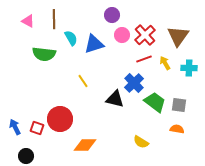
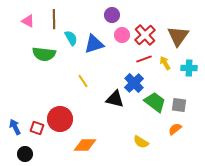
orange semicircle: moved 2 px left; rotated 48 degrees counterclockwise
black circle: moved 1 px left, 2 px up
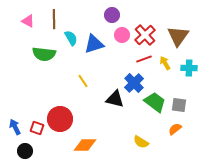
black circle: moved 3 px up
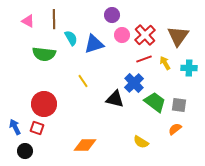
red circle: moved 16 px left, 15 px up
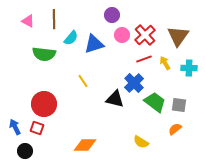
cyan semicircle: rotated 70 degrees clockwise
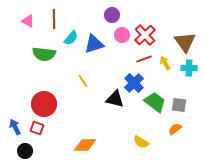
brown triangle: moved 7 px right, 6 px down; rotated 10 degrees counterclockwise
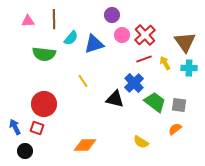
pink triangle: rotated 32 degrees counterclockwise
